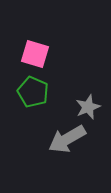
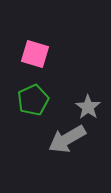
green pentagon: moved 8 px down; rotated 24 degrees clockwise
gray star: rotated 15 degrees counterclockwise
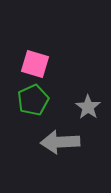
pink square: moved 10 px down
gray arrow: moved 7 px left, 3 px down; rotated 27 degrees clockwise
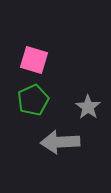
pink square: moved 1 px left, 4 px up
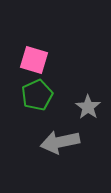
green pentagon: moved 4 px right, 5 px up
gray arrow: rotated 9 degrees counterclockwise
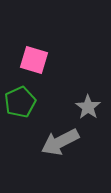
green pentagon: moved 17 px left, 7 px down
gray arrow: rotated 15 degrees counterclockwise
